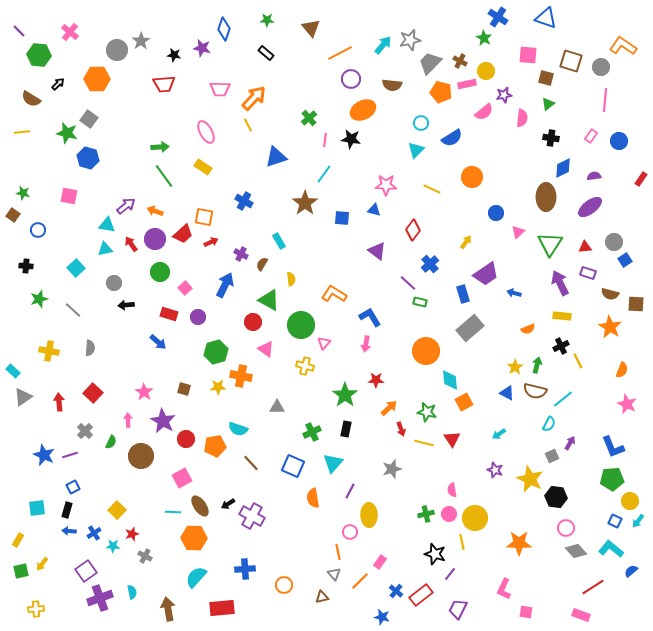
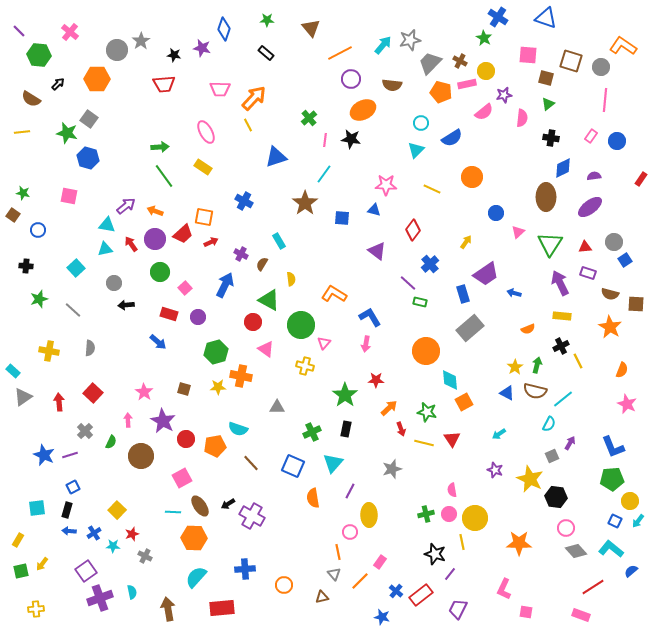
blue circle at (619, 141): moved 2 px left
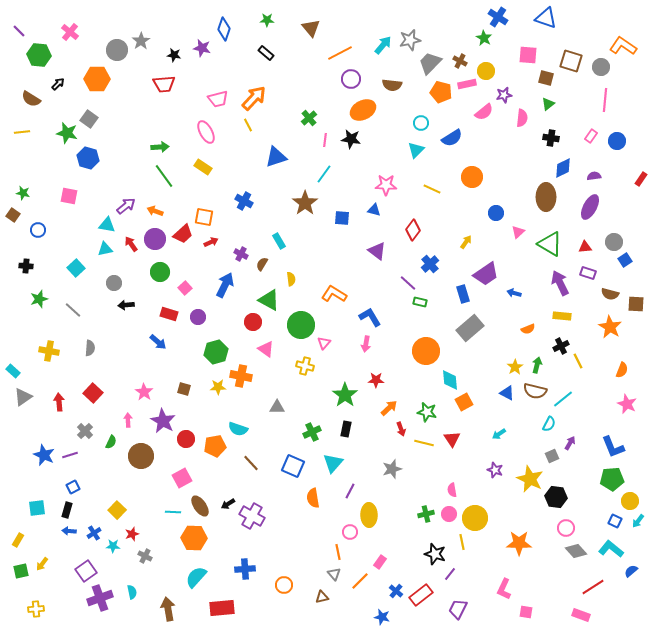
pink trapezoid at (220, 89): moved 2 px left, 10 px down; rotated 15 degrees counterclockwise
purple ellipse at (590, 207): rotated 25 degrees counterclockwise
green triangle at (550, 244): rotated 32 degrees counterclockwise
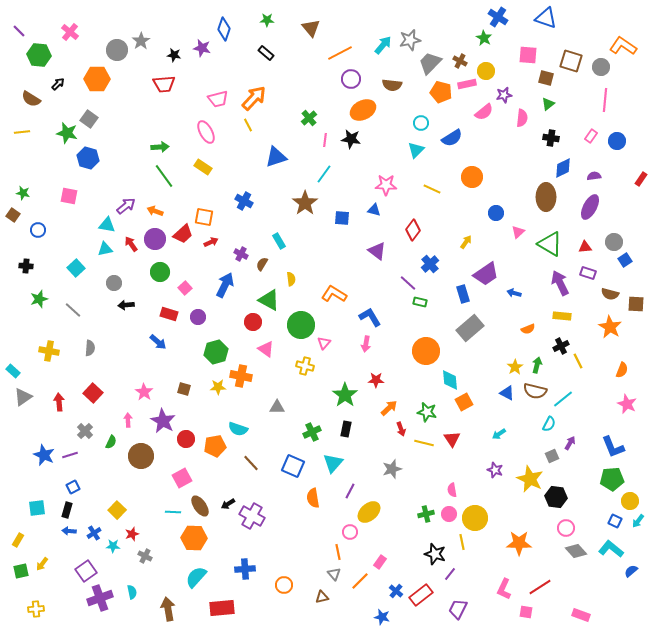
yellow ellipse at (369, 515): moved 3 px up; rotated 50 degrees clockwise
red line at (593, 587): moved 53 px left
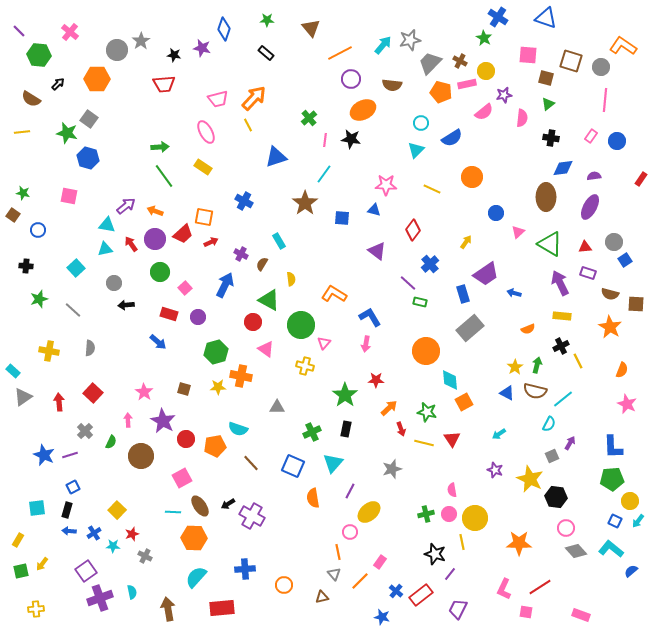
blue diamond at (563, 168): rotated 20 degrees clockwise
blue L-shape at (613, 447): rotated 20 degrees clockwise
